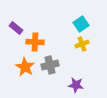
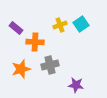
yellow cross: moved 22 px left, 19 px up
orange star: moved 4 px left, 2 px down; rotated 24 degrees clockwise
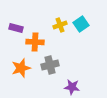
purple rectangle: rotated 24 degrees counterclockwise
orange star: moved 1 px up
purple star: moved 4 px left, 2 px down
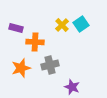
yellow cross: moved 2 px right; rotated 24 degrees counterclockwise
purple star: rotated 14 degrees clockwise
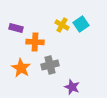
yellow cross: rotated 16 degrees counterclockwise
orange star: rotated 24 degrees counterclockwise
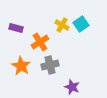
orange cross: moved 5 px right; rotated 36 degrees counterclockwise
orange star: moved 2 px up
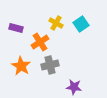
yellow cross: moved 6 px left, 2 px up
purple star: moved 2 px right; rotated 14 degrees counterclockwise
